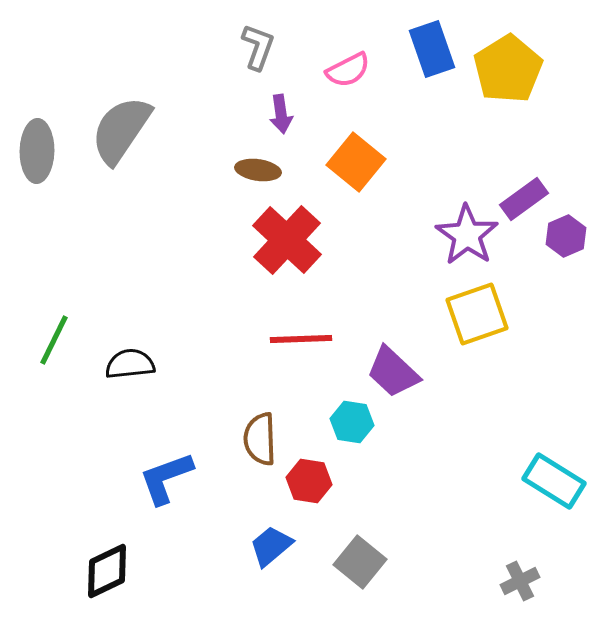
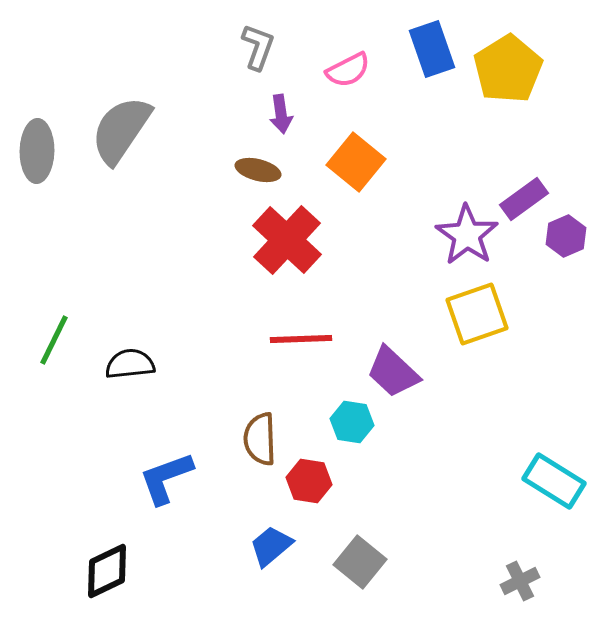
brown ellipse: rotated 6 degrees clockwise
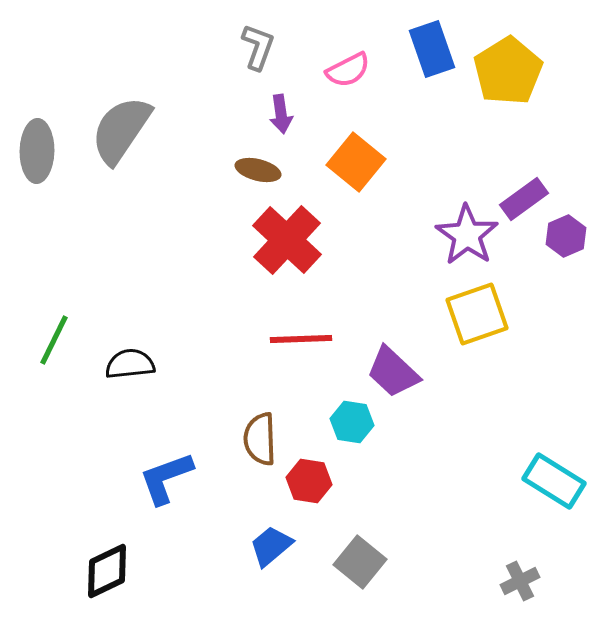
yellow pentagon: moved 2 px down
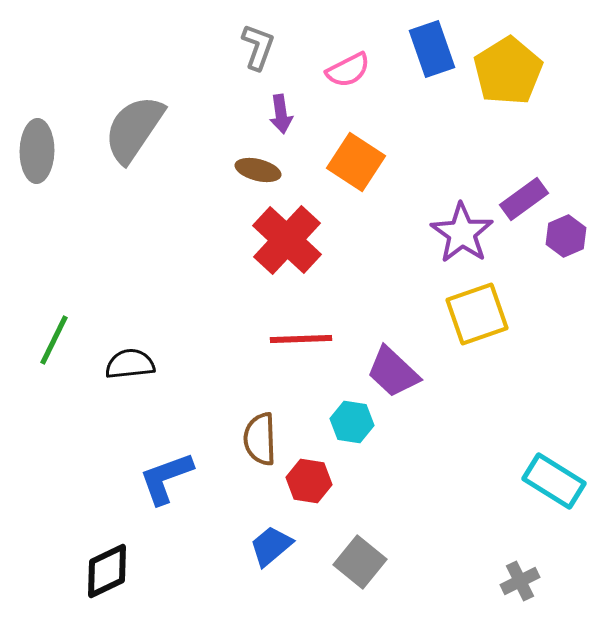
gray semicircle: moved 13 px right, 1 px up
orange square: rotated 6 degrees counterclockwise
purple star: moved 5 px left, 2 px up
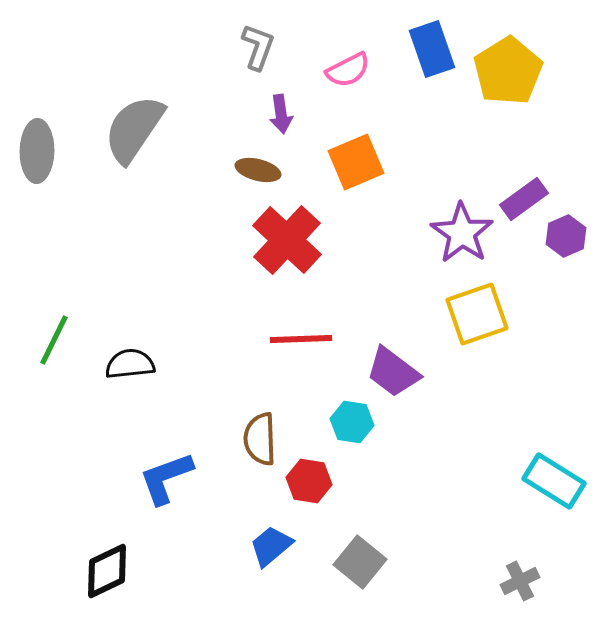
orange square: rotated 34 degrees clockwise
purple trapezoid: rotated 6 degrees counterclockwise
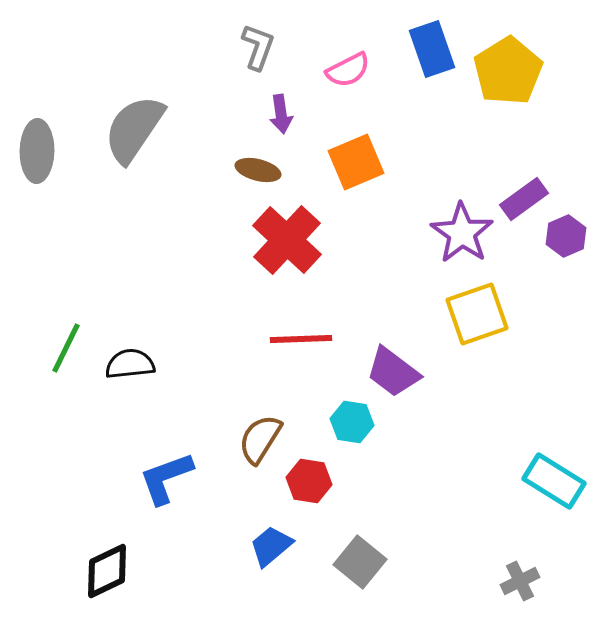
green line: moved 12 px right, 8 px down
brown semicircle: rotated 34 degrees clockwise
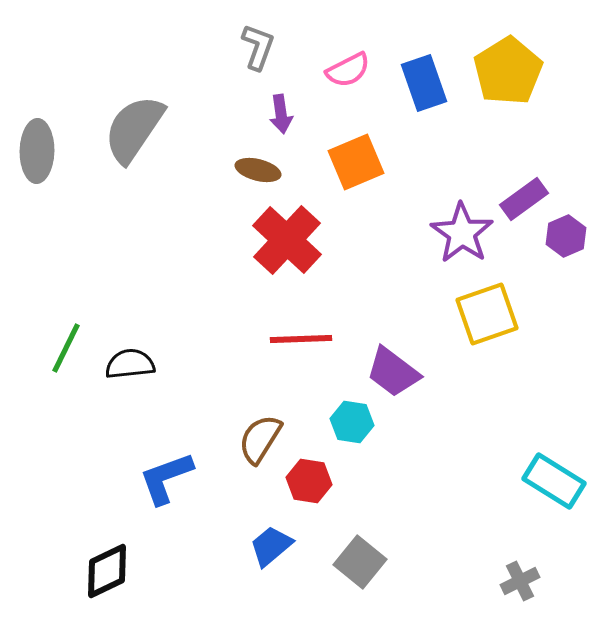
blue rectangle: moved 8 px left, 34 px down
yellow square: moved 10 px right
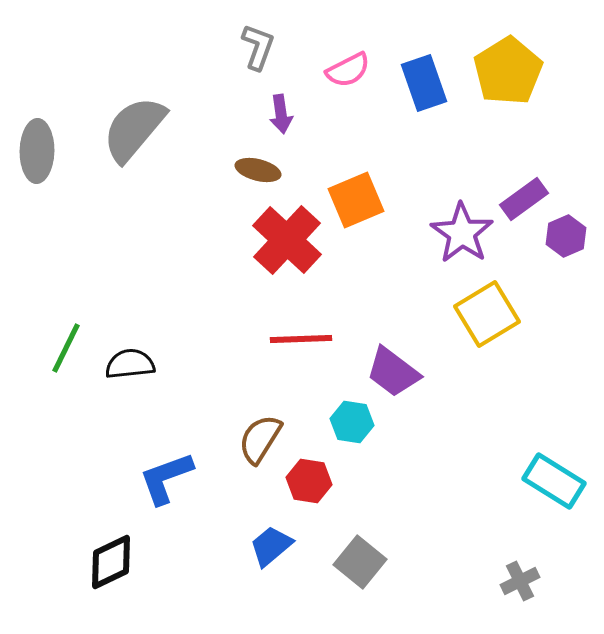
gray semicircle: rotated 6 degrees clockwise
orange square: moved 38 px down
yellow square: rotated 12 degrees counterclockwise
black diamond: moved 4 px right, 9 px up
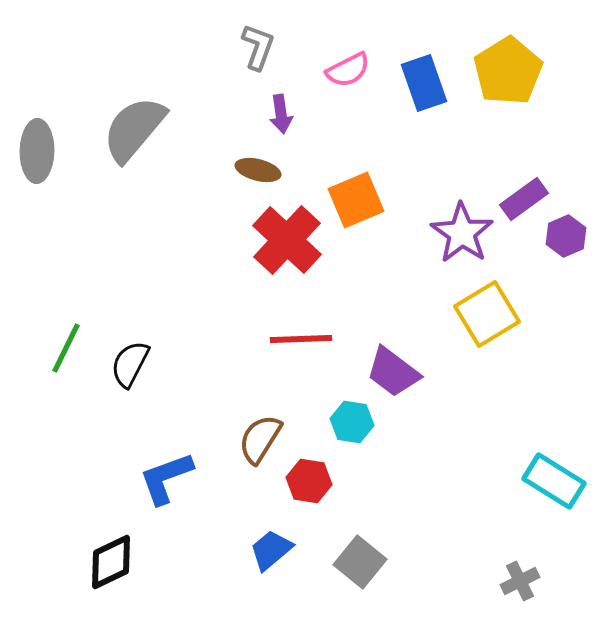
black semicircle: rotated 57 degrees counterclockwise
blue trapezoid: moved 4 px down
